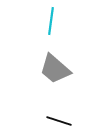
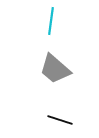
black line: moved 1 px right, 1 px up
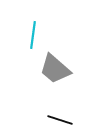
cyan line: moved 18 px left, 14 px down
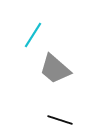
cyan line: rotated 24 degrees clockwise
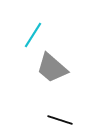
gray trapezoid: moved 3 px left, 1 px up
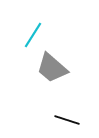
black line: moved 7 px right
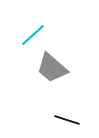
cyan line: rotated 16 degrees clockwise
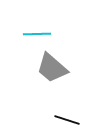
cyan line: moved 4 px right, 1 px up; rotated 40 degrees clockwise
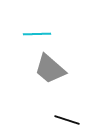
gray trapezoid: moved 2 px left, 1 px down
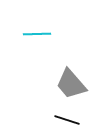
gray trapezoid: moved 21 px right, 15 px down; rotated 8 degrees clockwise
